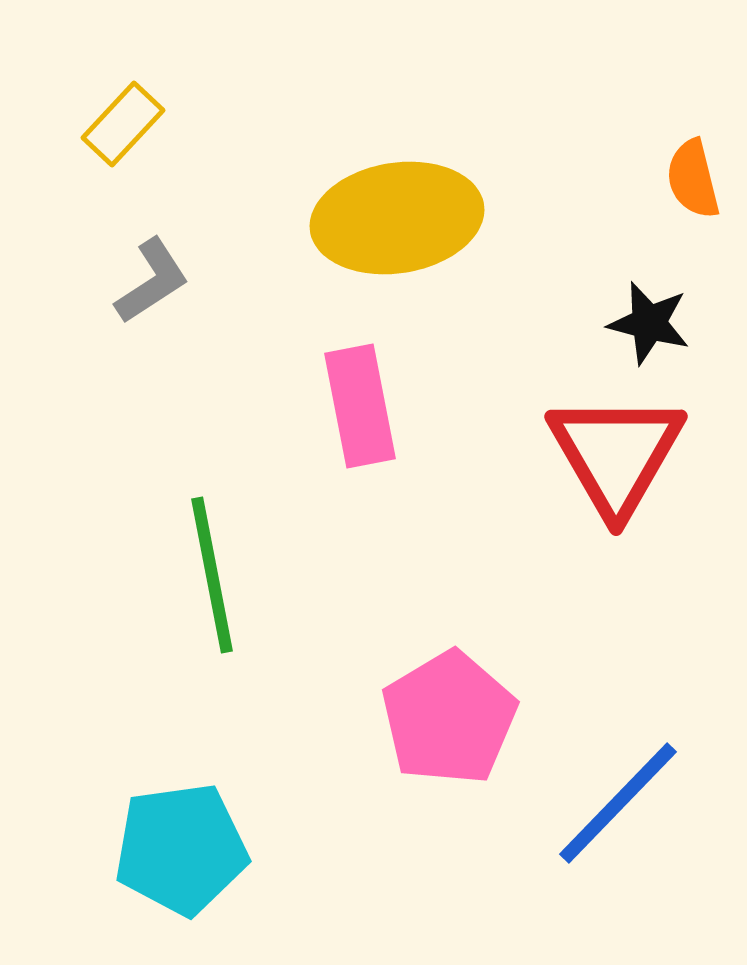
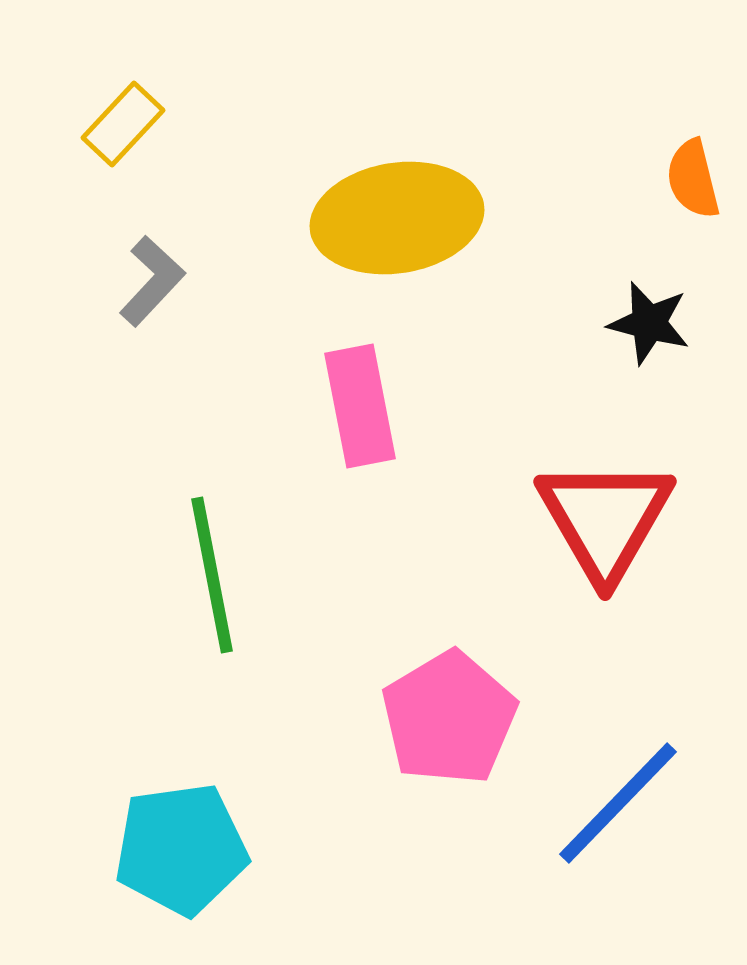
gray L-shape: rotated 14 degrees counterclockwise
red triangle: moved 11 px left, 65 px down
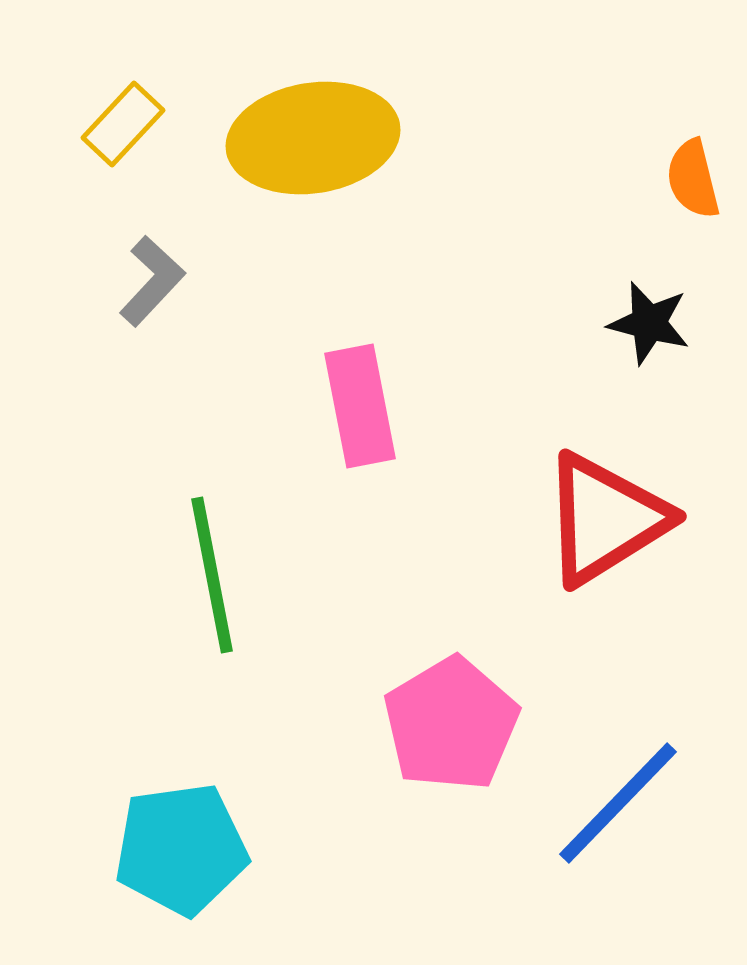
yellow ellipse: moved 84 px left, 80 px up
red triangle: rotated 28 degrees clockwise
pink pentagon: moved 2 px right, 6 px down
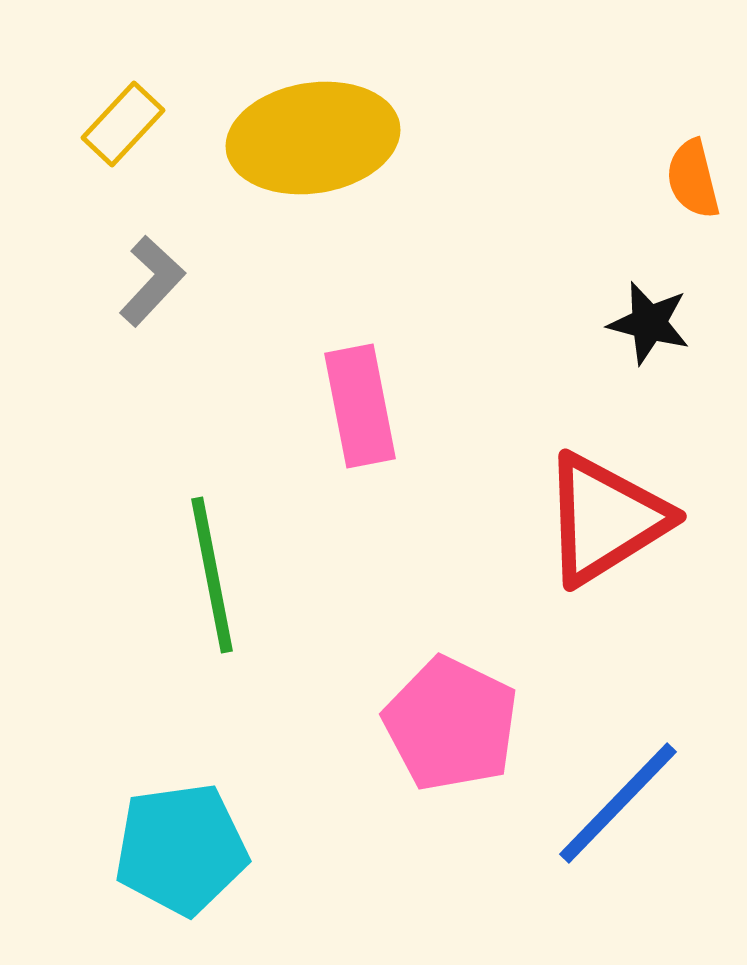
pink pentagon: rotated 15 degrees counterclockwise
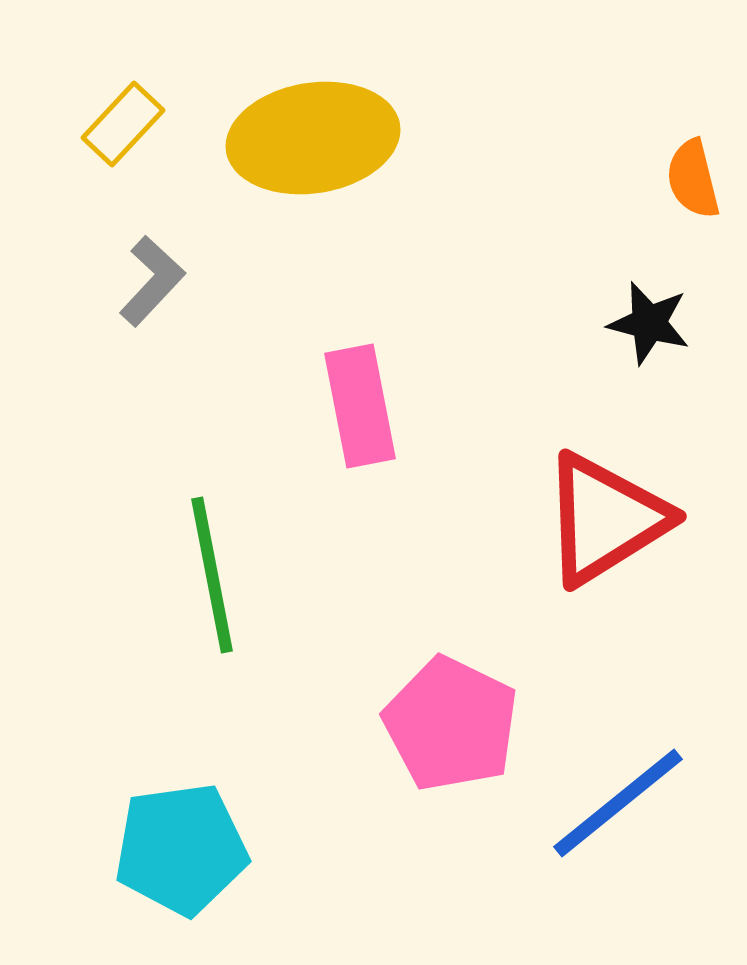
blue line: rotated 7 degrees clockwise
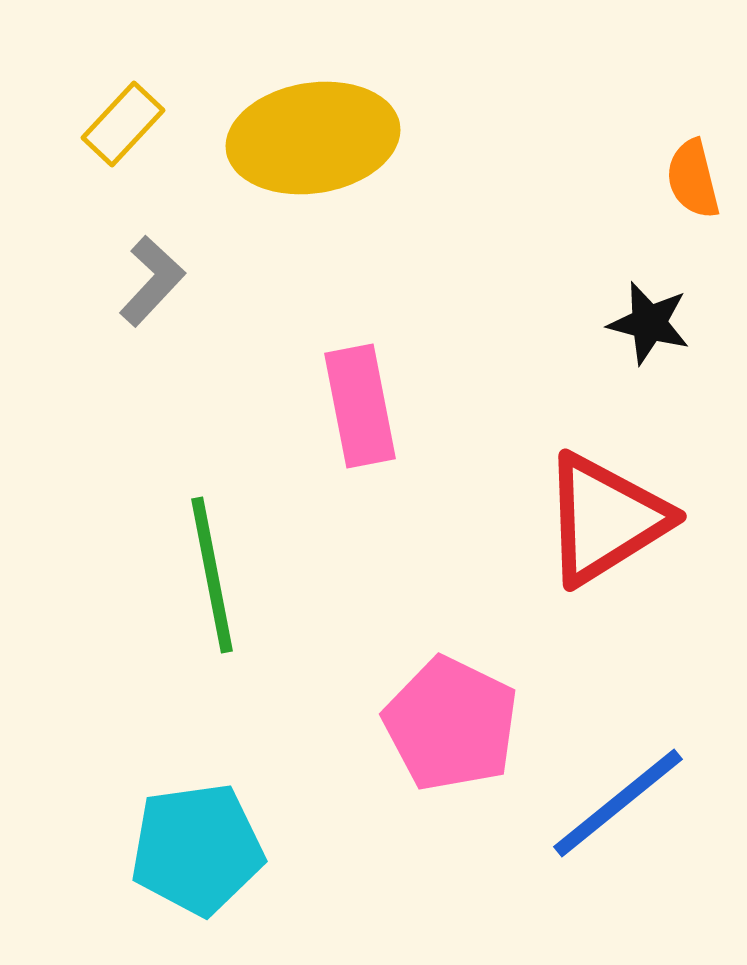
cyan pentagon: moved 16 px right
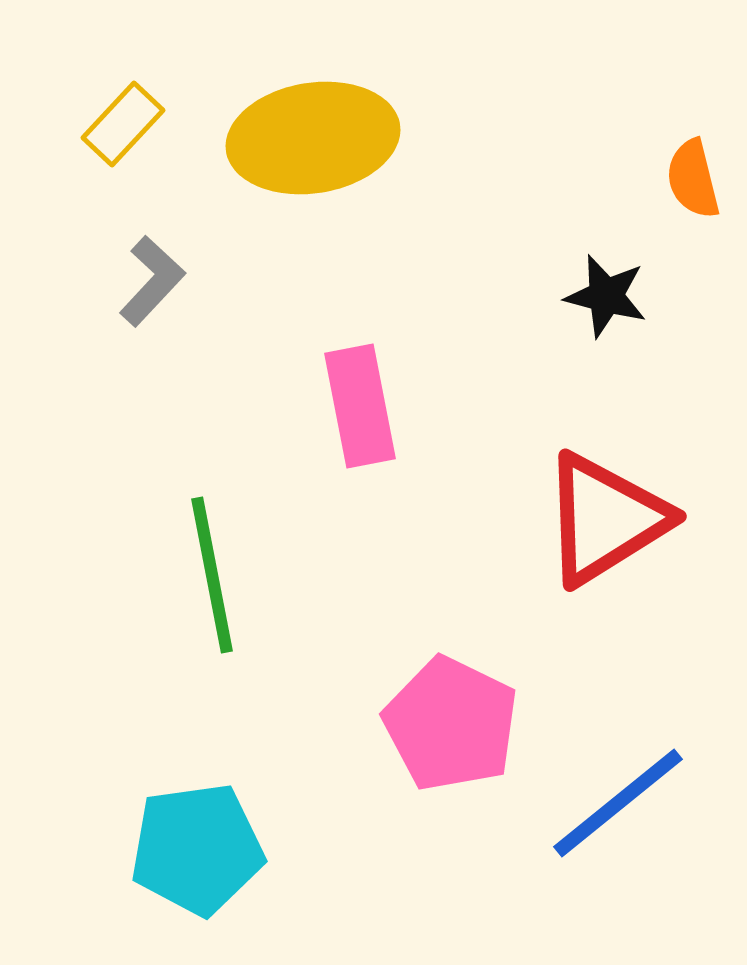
black star: moved 43 px left, 27 px up
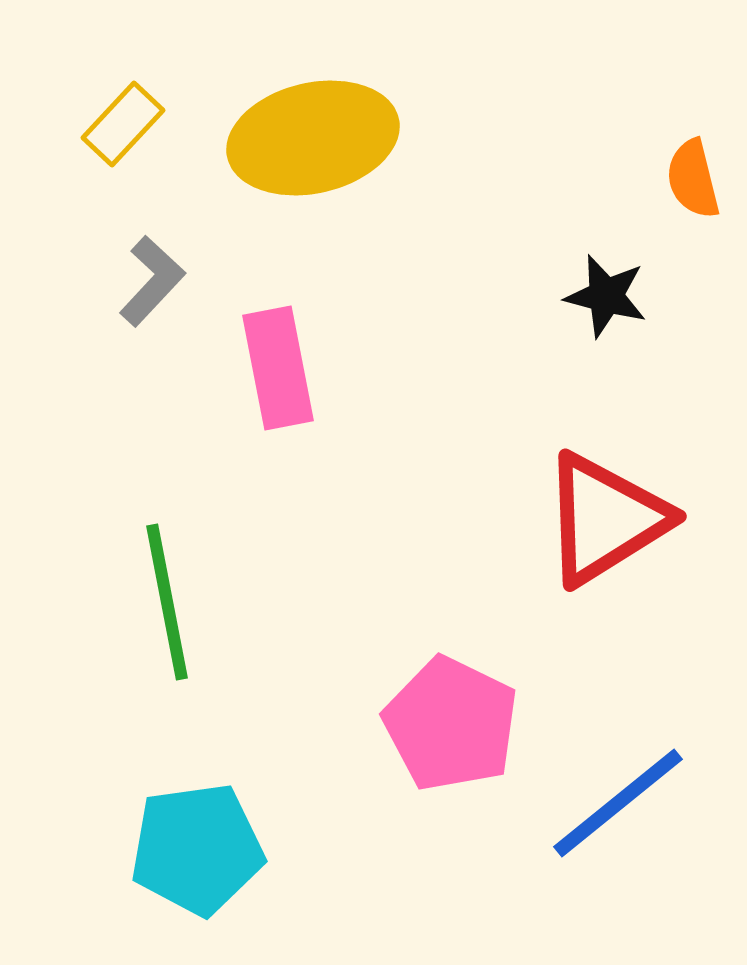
yellow ellipse: rotated 4 degrees counterclockwise
pink rectangle: moved 82 px left, 38 px up
green line: moved 45 px left, 27 px down
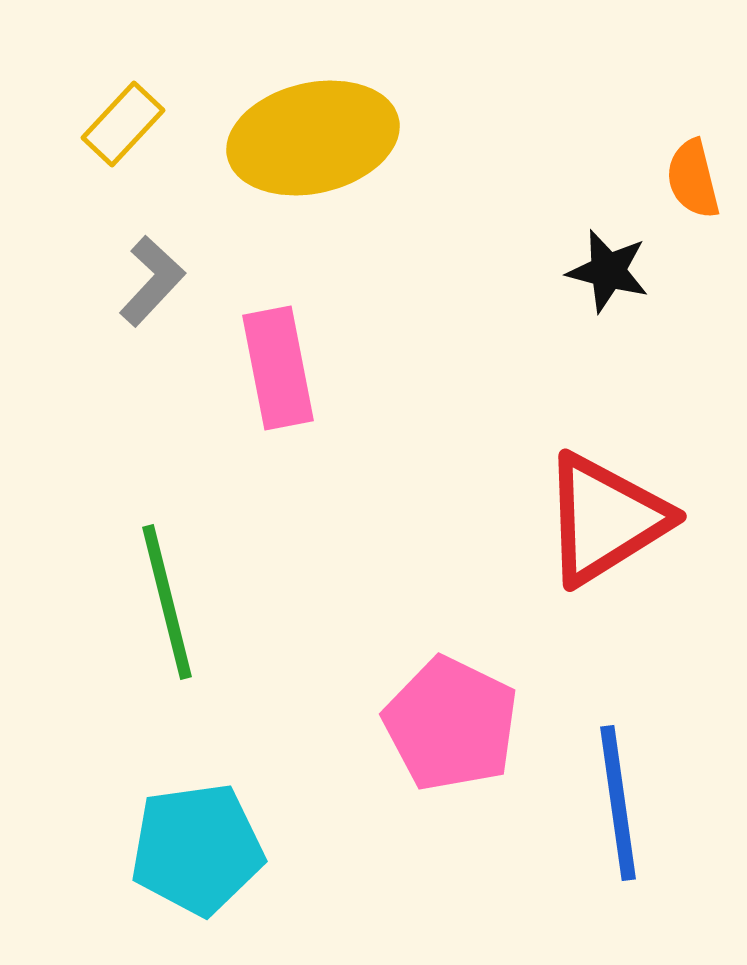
black star: moved 2 px right, 25 px up
green line: rotated 3 degrees counterclockwise
blue line: rotated 59 degrees counterclockwise
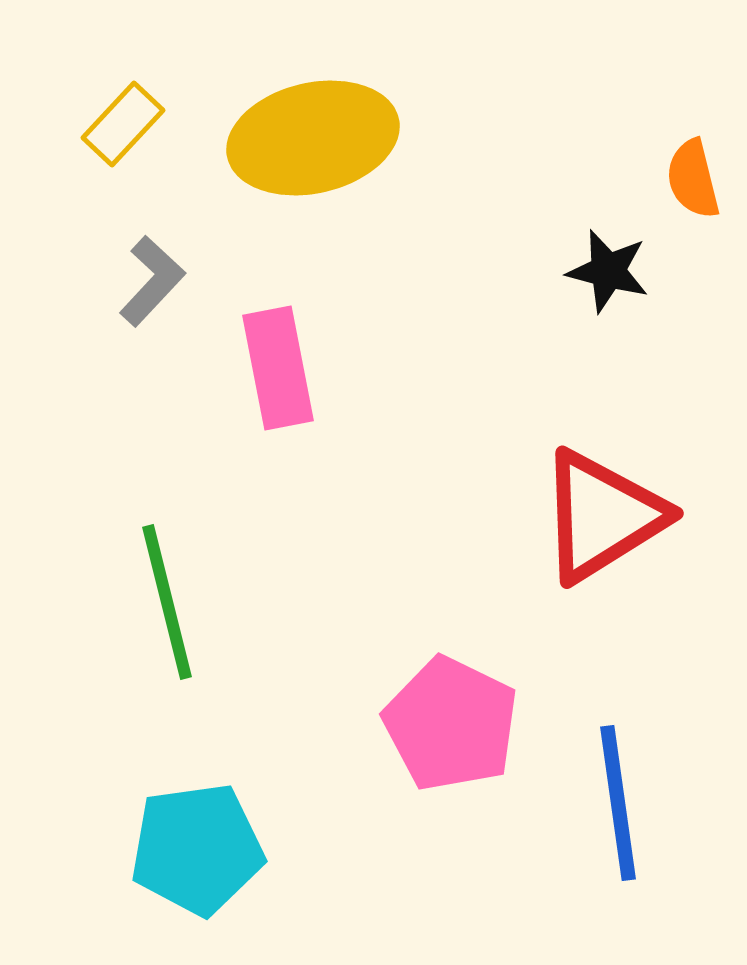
red triangle: moved 3 px left, 3 px up
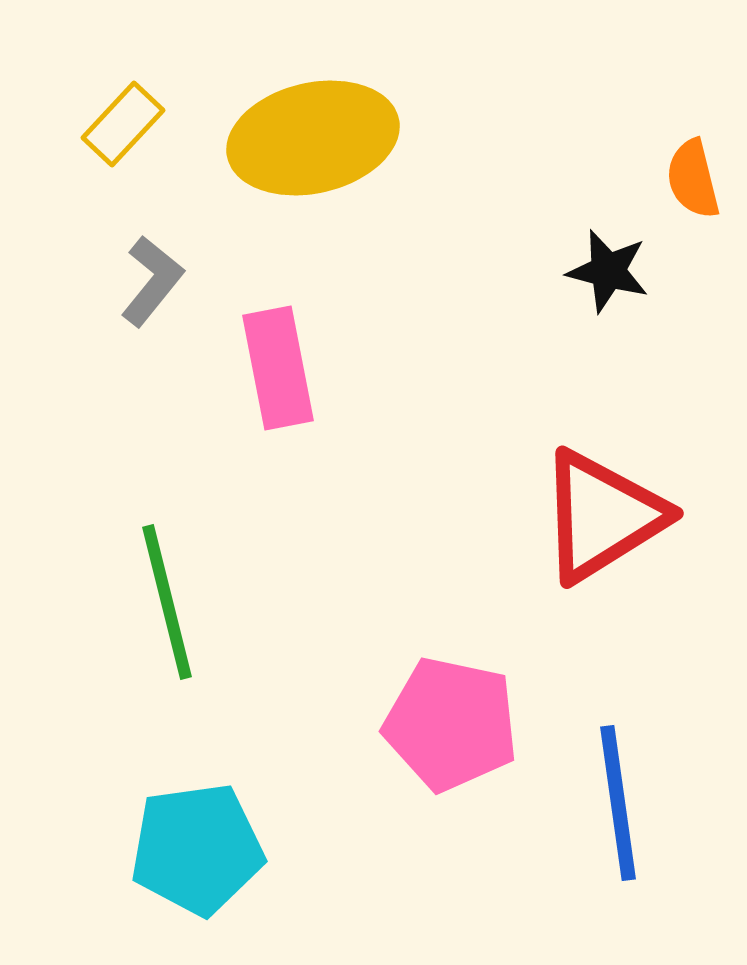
gray L-shape: rotated 4 degrees counterclockwise
pink pentagon: rotated 14 degrees counterclockwise
